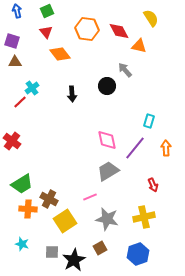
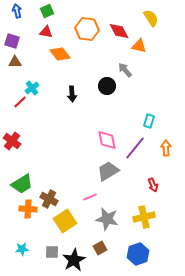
red triangle: rotated 40 degrees counterclockwise
cyan star: moved 5 px down; rotated 24 degrees counterclockwise
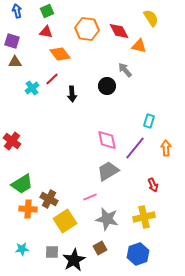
red line: moved 32 px right, 23 px up
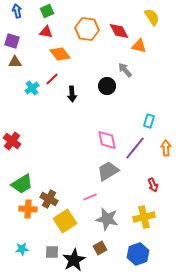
yellow semicircle: moved 1 px right, 1 px up
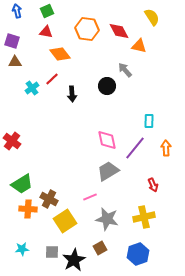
cyan rectangle: rotated 16 degrees counterclockwise
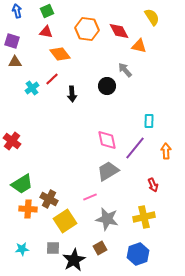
orange arrow: moved 3 px down
gray square: moved 1 px right, 4 px up
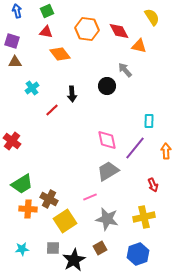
red line: moved 31 px down
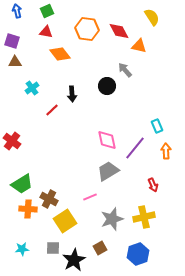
cyan rectangle: moved 8 px right, 5 px down; rotated 24 degrees counterclockwise
gray star: moved 5 px right; rotated 30 degrees counterclockwise
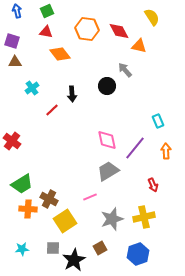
cyan rectangle: moved 1 px right, 5 px up
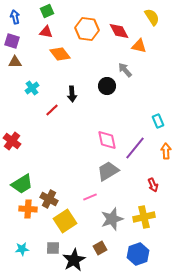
blue arrow: moved 2 px left, 6 px down
